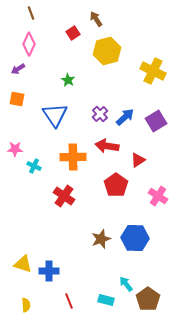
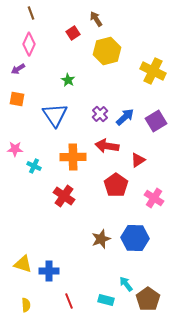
pink cross: moved 4 px left, 2 px down
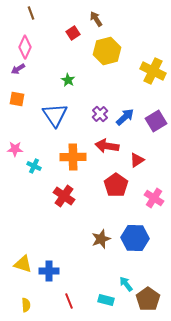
pink diamond: moved 4 px left, 3 px down
red triangle: moved 1 px left
